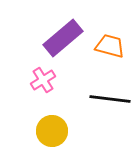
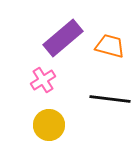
yellow circle: moved 3 px left, 6 px up
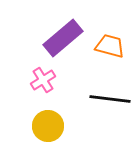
yellow circle: moved 1 px left, 1 px down
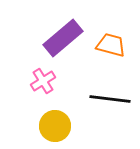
orange trapezoid: moved 1 px right, 1 px up
pink cross: moved 1 px down
yellow circle: moved 7 px right
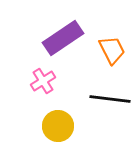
purple rectangle: rotated 6 degrees clockwise
orange trapezoid: moved 1 px right, 5 px down; rotated 48 degrees clockwise
yellow circle: moved 3 px right
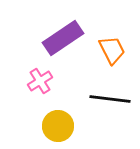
pink cross: moved 3 px left
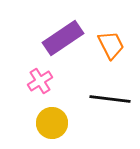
orange trapezoid: moved 1 px left, 5 px up
yellow circle: moved 6 px left, 3 px up
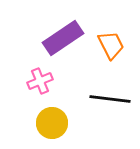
pink cross: rotated 10 degrees clockwise
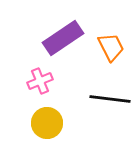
orange trapezoid: moved 2 px down
yellow circle: moved 5 px left
